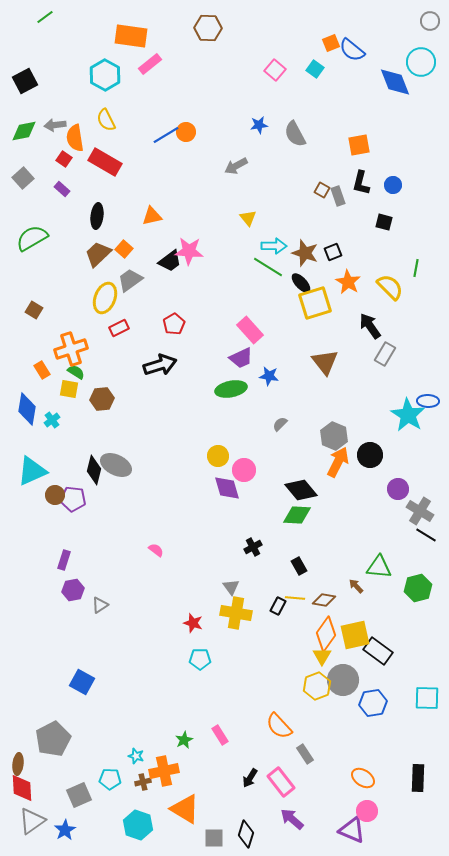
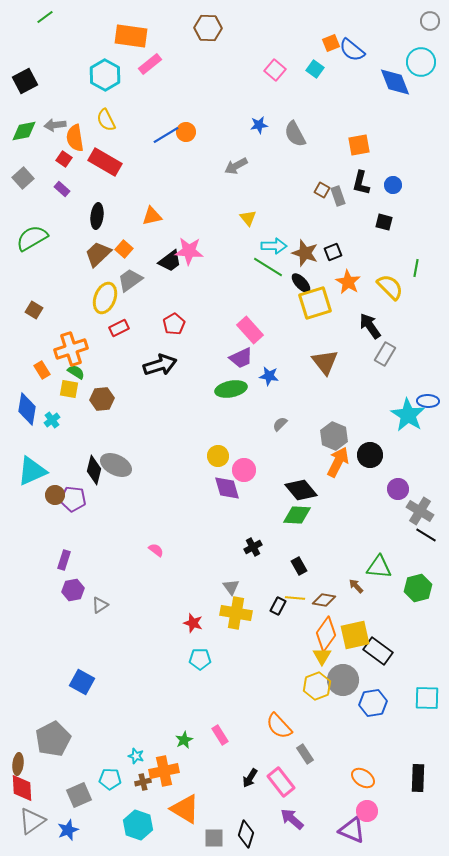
blue star at (65, 830): moved 3 px right; rotated 10 degrees clockwise
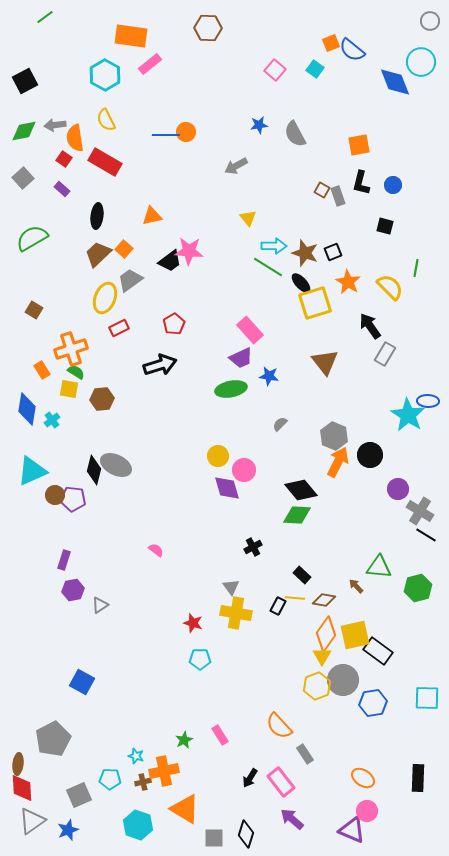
blue line at (166, 135): rotated 32 degrees clockwise
black square at (384, 222): moved 1 px right, 4 px down
black rectangle at (299, 566): moved 3 px right, 9 px down; rotated 18 degrees counterclockwise
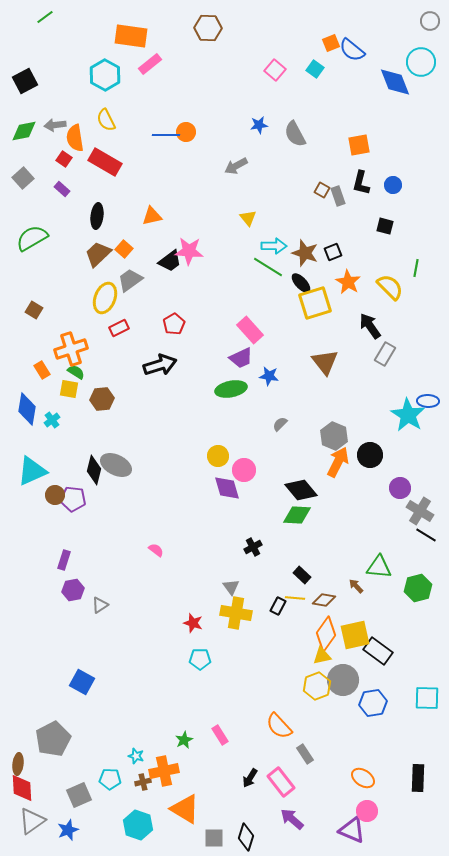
purple circle at (398, 489): moved 2 px right, 1 px up
yellow triangle at (322, 656): rotated 48 degrees clockwise
black diamond at (246, 834): moved 3 px down
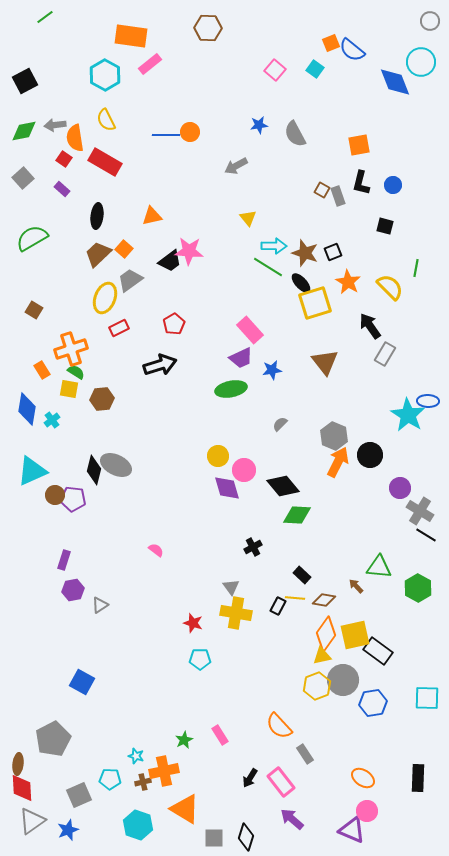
orange circle at (186, 132): moved 4 px right
blue star at (269, 376): moved 3 px right, 6 px up; rotated 18 degrees counterclockwise
black diamond at (301, 490): moved 18 px left, 4 px up
green hexagon at (418, 588): rotated 16 degrees counterclockwise
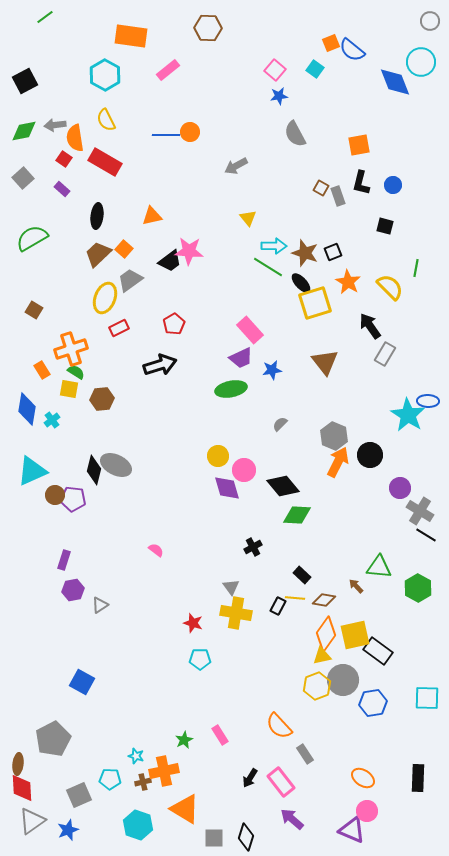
pink rectangle at (150, 64): moved 18 px right, 6 px down
blue star at (259, 125): moved 20 px right, 29 px up
brown square at (322, 190): moved 1 px left, 2 px up
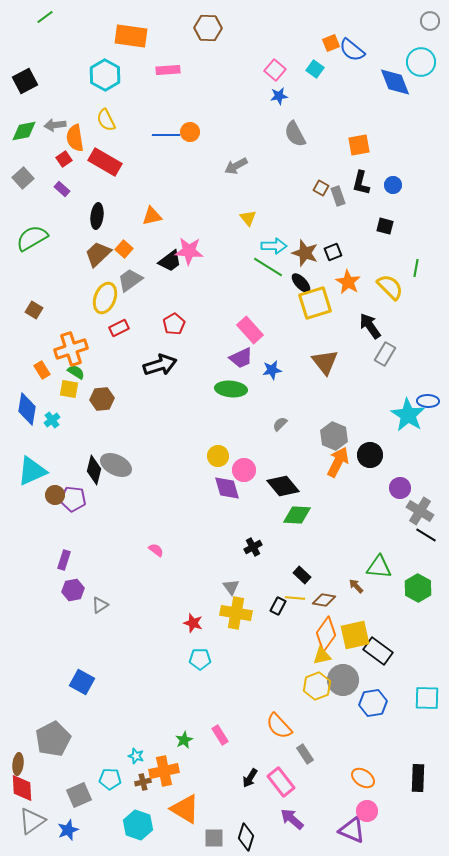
pink rectangle at (168, 70): rotated 35 degrees clockwise
red square at (64, 159): rotated 21 degrees clockwise
green ellipse at (231, 389): rotated 16 degrees clockwise
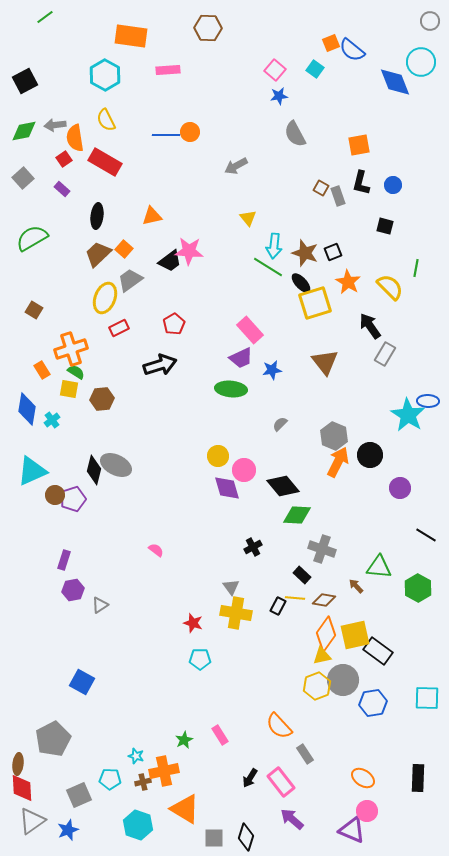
cyan arrow at (274, 246): rotated 95 degrees clockwise
purple pentagon at (73, 499): rotated 25 degrees counterclockwise
gray cross at (420, 511): moved 98 px left, 38 px down; rotated 12 degrees counterclockwise
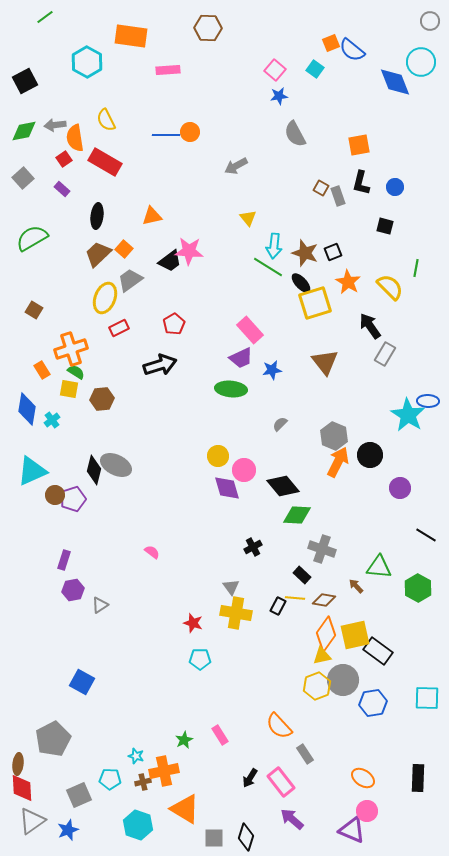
cyan hexagon at (105, 75): moved 18 px left, 13 px up
blue circle at (393, 185): moved 2 px right, 2 px down
pink semicircle at (156, 550): moved 4 px left, 2 px down
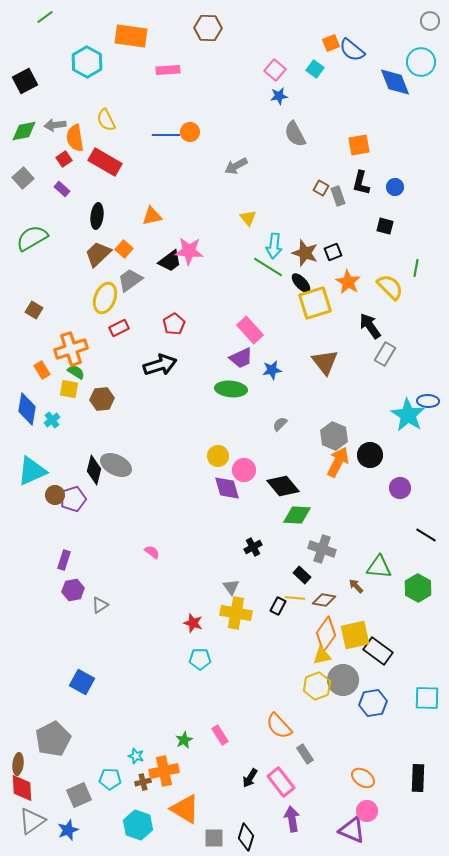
purple arrow at (292, 819): rotated 40 degrees clockwise
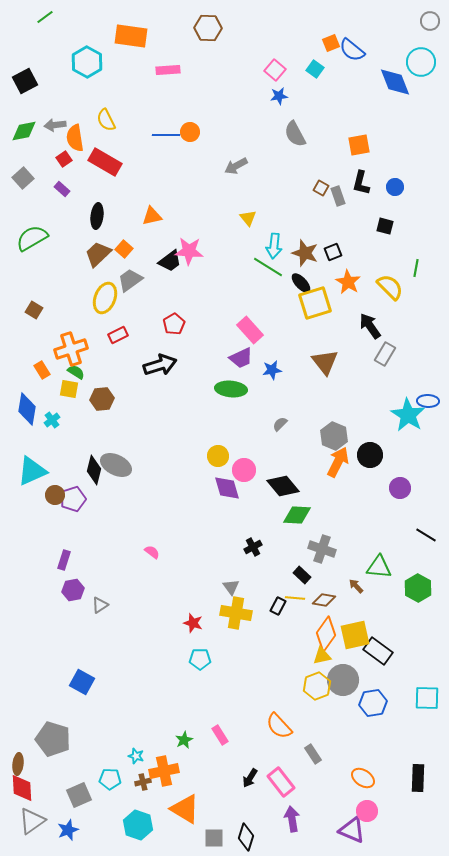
red rectangle at (119, 328): moved 1 px left, 7 px down
gray pentagon at (53, 739): rotated 28 degrees counterclockwise
gray rectangle at (305, 754): moved 8 px right
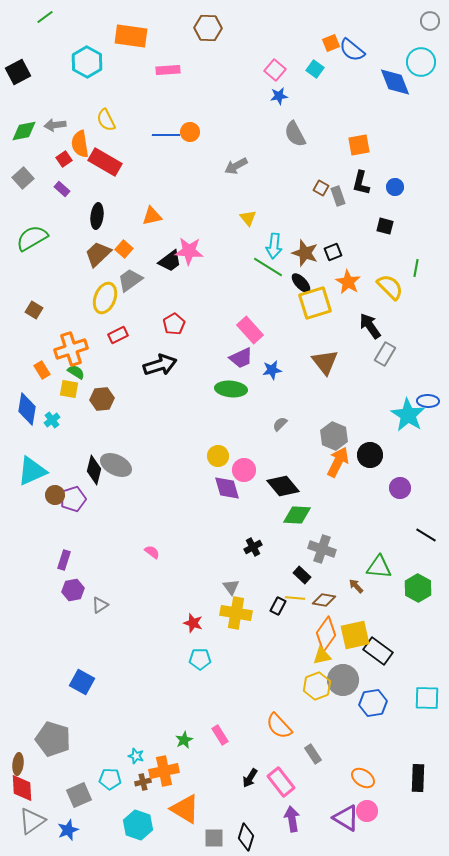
black square at (25, 81): moved 7 px left, 9 px up
orange semicircle at (75, 138): moved 5 px right, 6 px down
purple triangle at (352, 830): moved 6 px left, 12 px up; rotated 8 degrees clockwise
